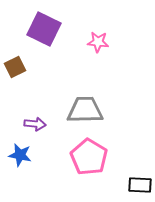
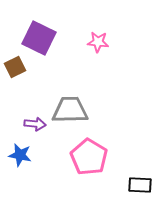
purple square: moved 5 px left, 9 px down
gray trapezoid: moved 15 px left
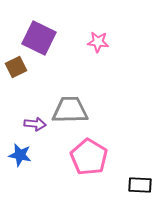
brown square: moved 1 px right
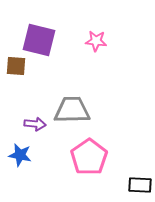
purple square: moved 2 px down; rotated 12 degrees counterclockwise
pink star: moved 2 px left, 1 px up
brown square: moved 1 px up; rotated 30 degrees clockwise
gray trapezoid: moved 2 px right
pink pentagon: rotated 6 degrees clockwise
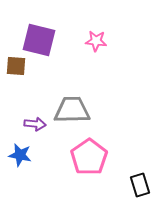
black rectangle: rotated 70 degrees clockwise
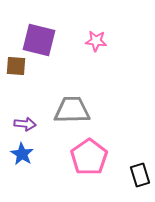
purple arrow: moved 10 px left
blue star: moved 2 px right, 1 px up; rotated 20 degrees clockwise
black rectangle: moved 10 px up
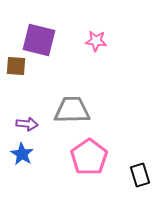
purple arrow: moved 2 px right
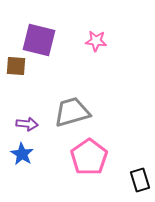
gray trapezoid: moved 2 px down; rotated 15 degrees counterclockwise
black rectangle: moved 5 px down
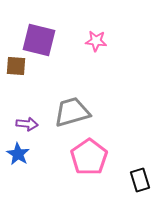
blue star: moved 4 px left
